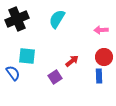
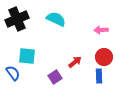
cyan semicircle: moved 1 px left; rotated 84 degrees clockwise
red arrow: moved 3 px right, 1 px down
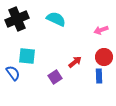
pink arrow: rotated 16 degrees counterclockwise
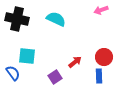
black cross: rotated 35 degrees clockwise
pink arrow: moved 20 px up
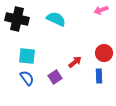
red circle: moved 4 px up
blue semicircle: moved 14 px right, 5 px down
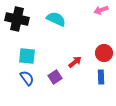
blue rectangle: moved 2 px right, 1 px down
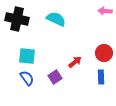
pink arrow: moved 4 px right, 1 px down; rotated 24 degrees clockwise
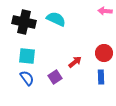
black cross: moved 7 px right, 3 px down
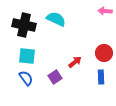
black cross: moved 3 px down
blue semicircle: moved 1 px left
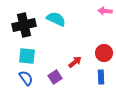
black cross: rotated 25 degrees counterclockwise
